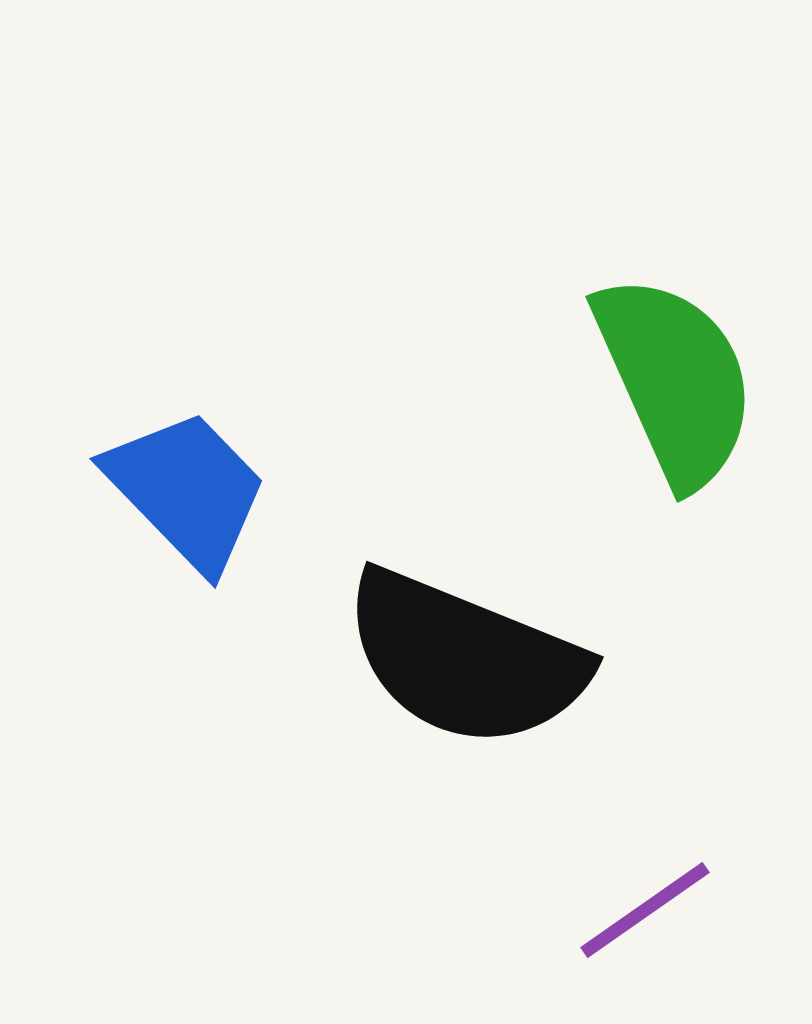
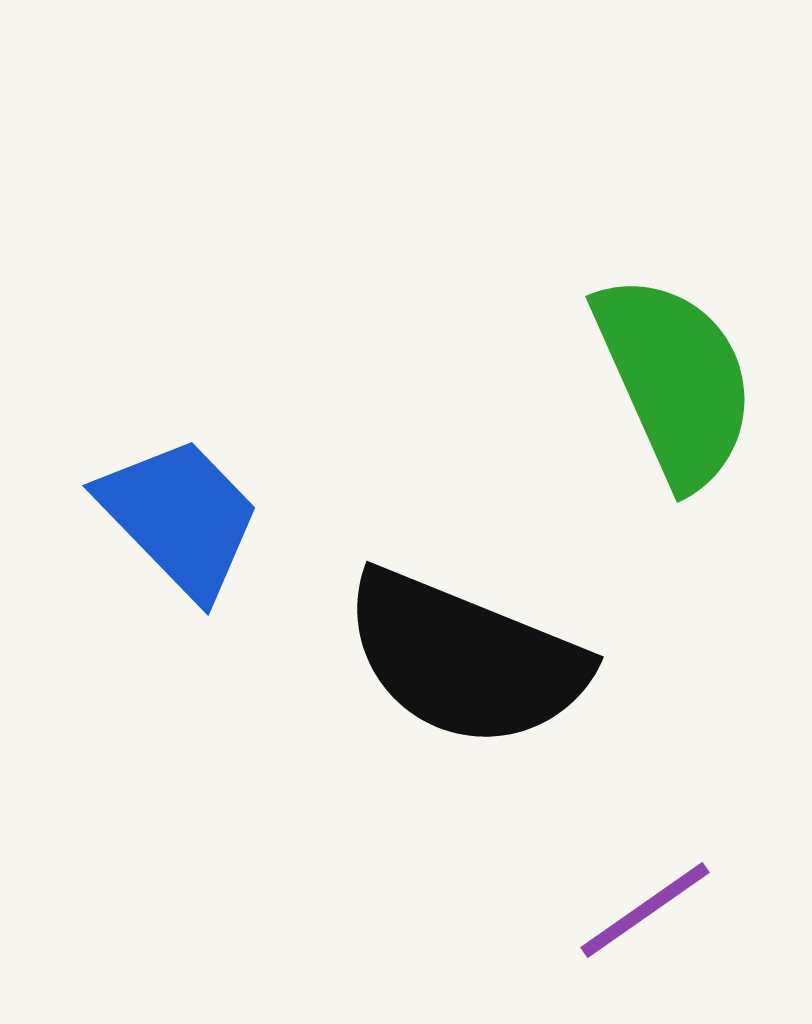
blue trapezoid: moved 7 px left, 27 px down
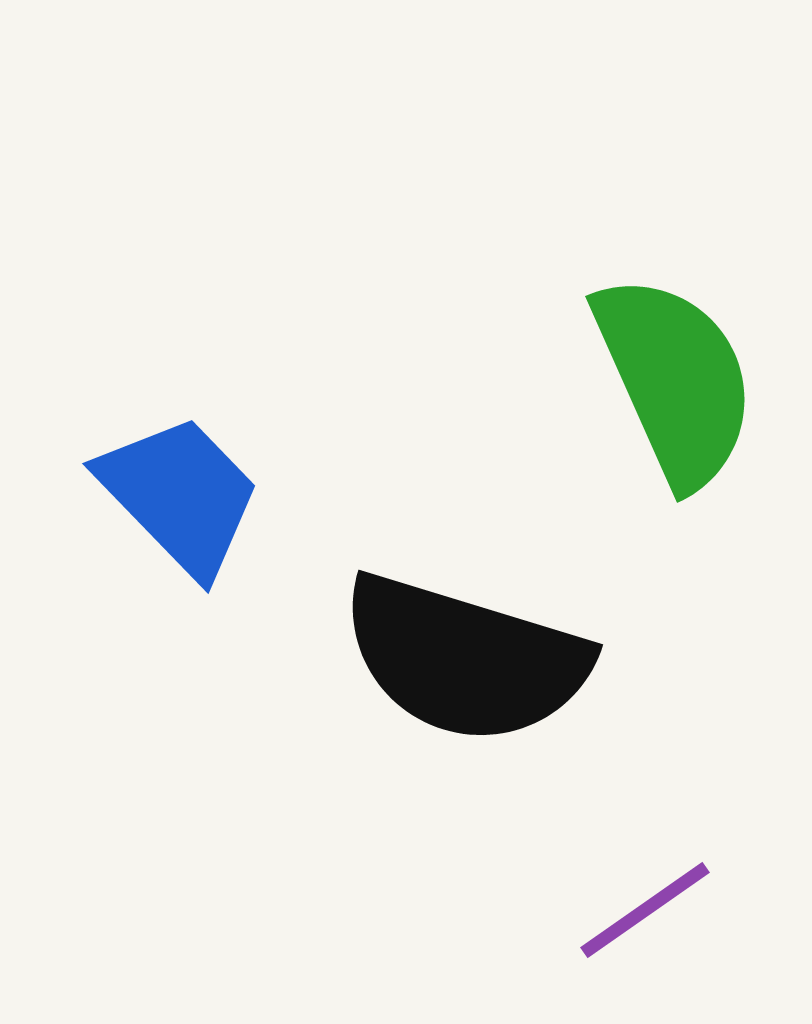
blue trapezoid: moved 22 px up
black semicircle: rotated 5 degrees counterclockwise
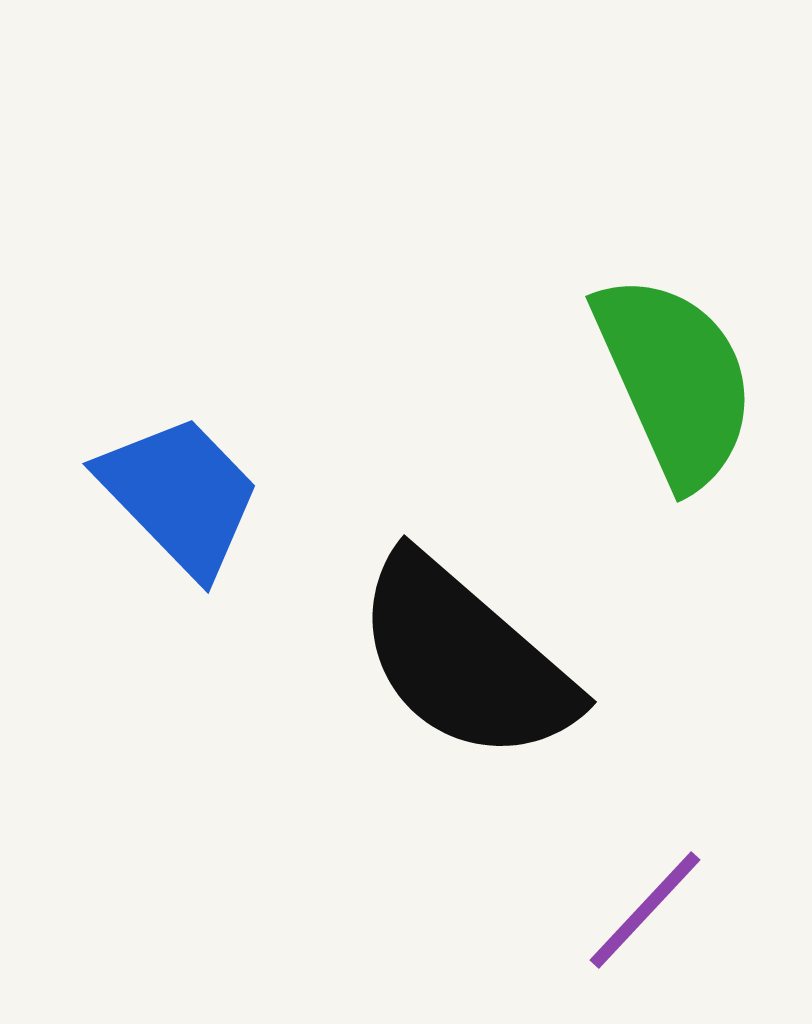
black semicircle: rotated 24 degrees clockwise
purple line: rotated 12 degrees counterclockwise
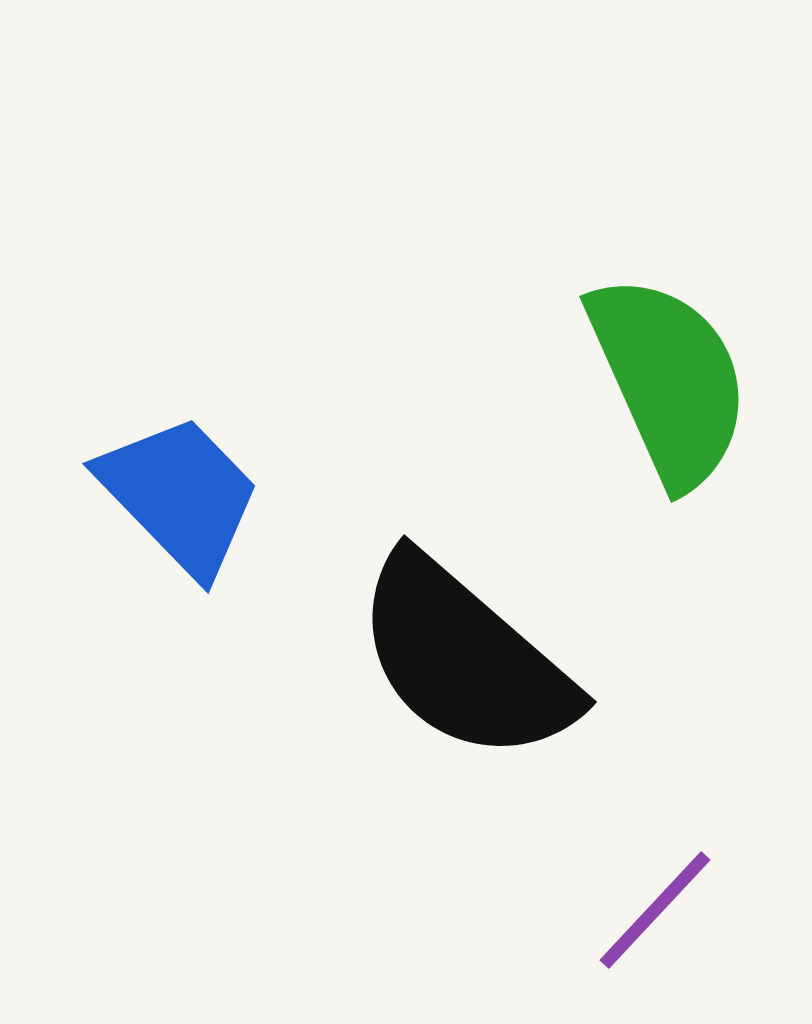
green semicircle: moved 6 px left
purple line: moved 10 px right
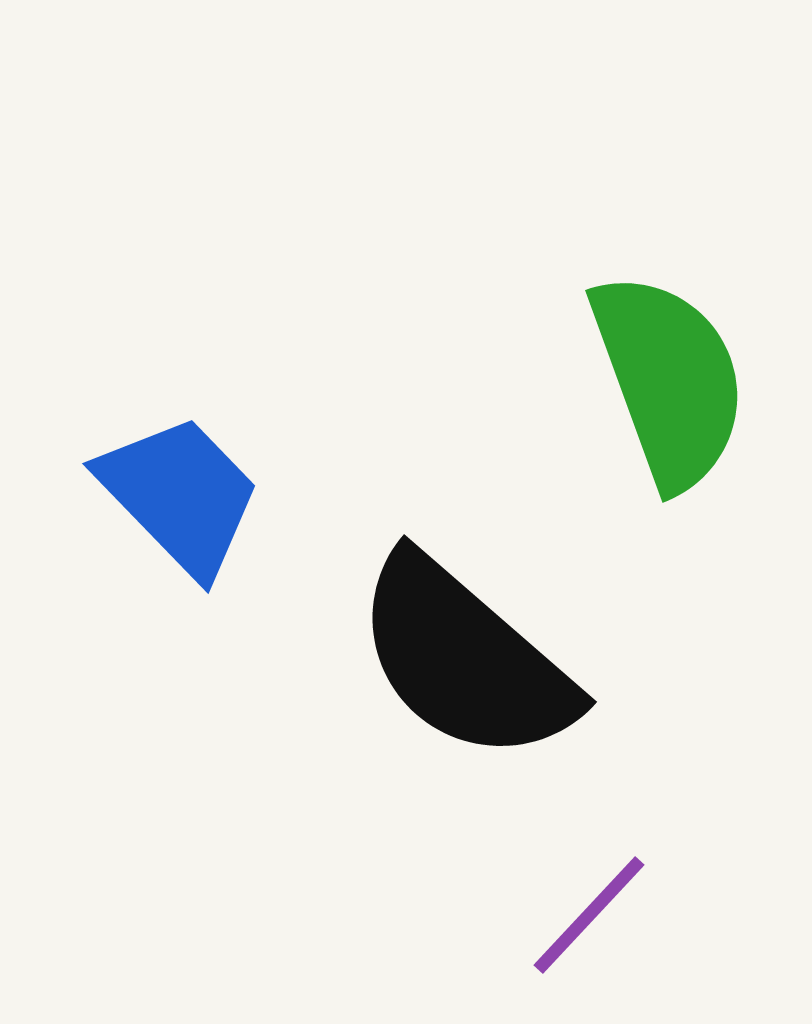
green semicircle: rotated 4 degrees clockwise
purple line: moved 66 px left, 5 px down
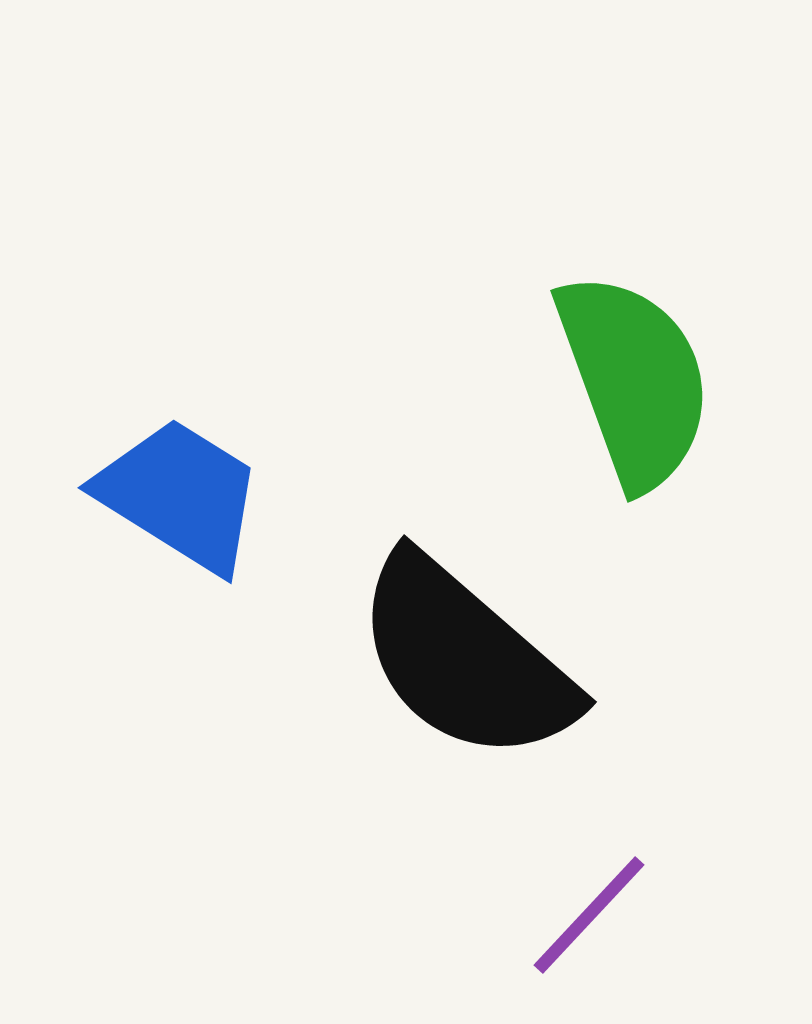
green semicircle: moved 35 px left
blue trapezoid: rotated 14 degrees counterclockwise
